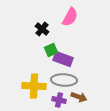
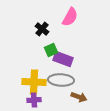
gray ellipse: moved 3 px left
yellow cross: moved 4 px up
purple cross: moved 25 px left; rotated 16 degrees counterclockwise
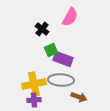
yellow cross: moved 2 px down; rotated 15 degrees counterclockwise
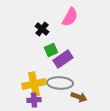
purple rectangle: rotated 54 degrees counterclockwise
gray ellipse: moved 1 px left, 3 px down
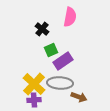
pink semicircle: rotated 18 degrees counterclockwise
purple rectangle: moved 2 px down
yellow cross: rotated 35 degrees counterclockwise
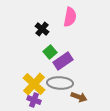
green square: moved 1 px left, 2 px down; rotated 16 degrees counterclockwise
purple cross: rotated 24 degrees clockwise
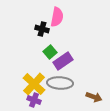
pink semicircle: moved 13 px left
black cross: rotated 24 degrees counterclockwise
brown arrow: moved 15 px right
